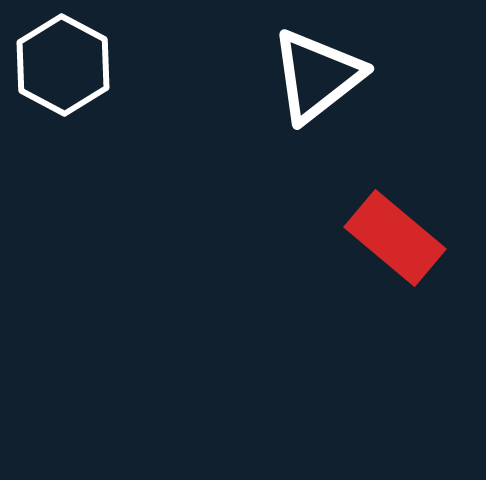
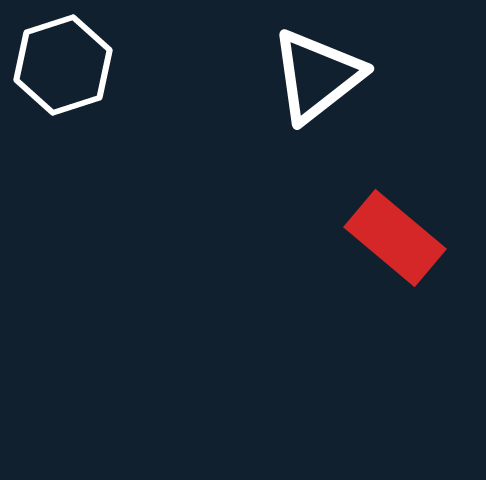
white hexagon: rotated 14 degrees clockwise
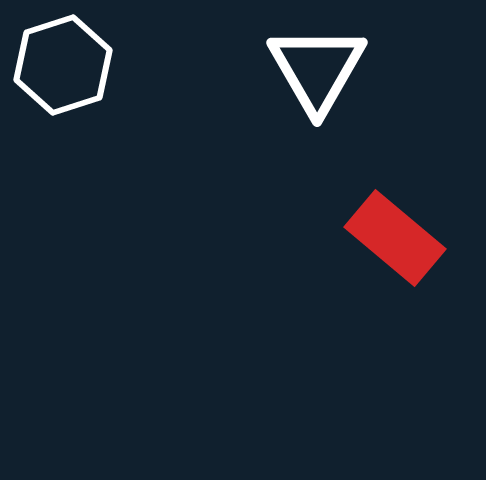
white triangle: moved 7 px up; rotated 22 degrees counterclockwise
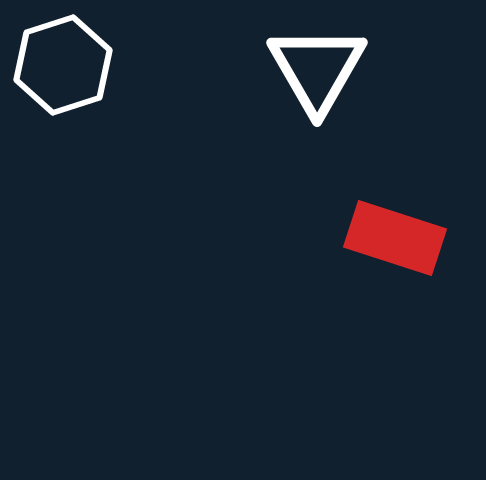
red rectangle: rotated 22 degrees counterclockwise
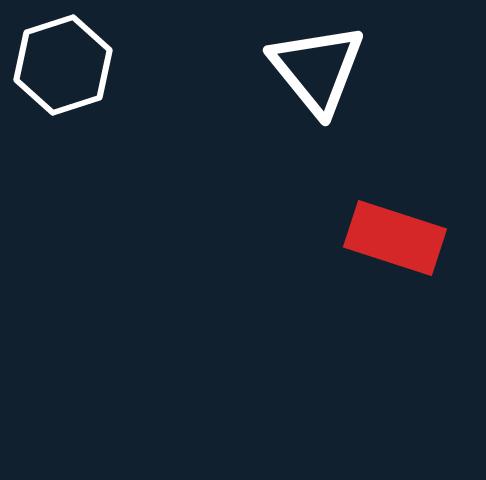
white triangle: rotated 9 degrees counterclockwise
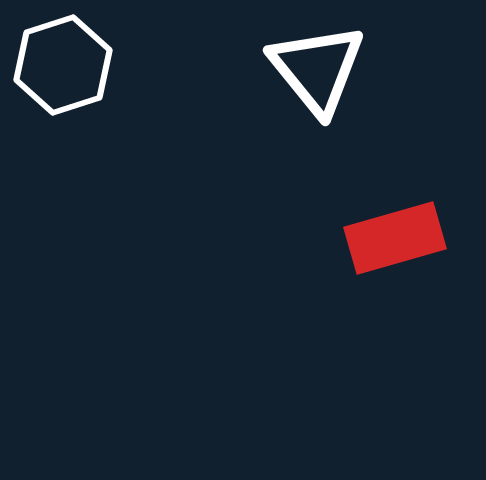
red rectangle: rotated 34 degrees counterclockwise
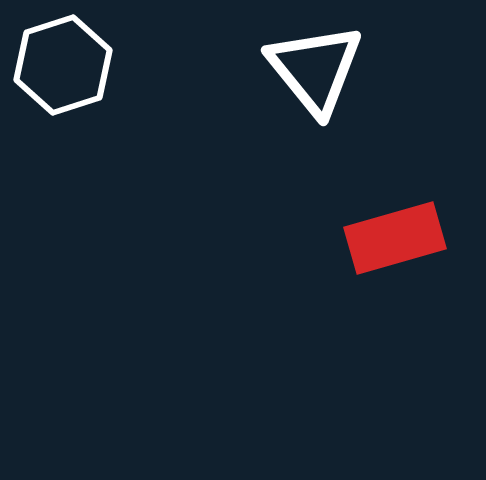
white triangle: moved 2 px left
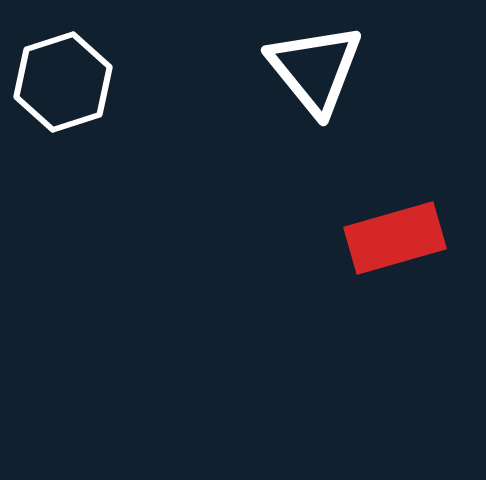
white hexagon: moved 17 px down
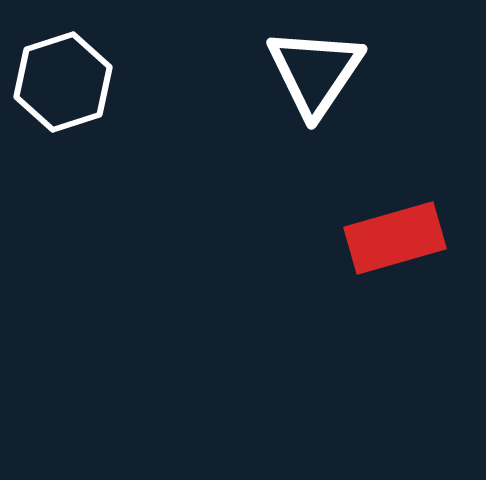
white triangle: moved 3 px down; rotated 13 degrees clockwise
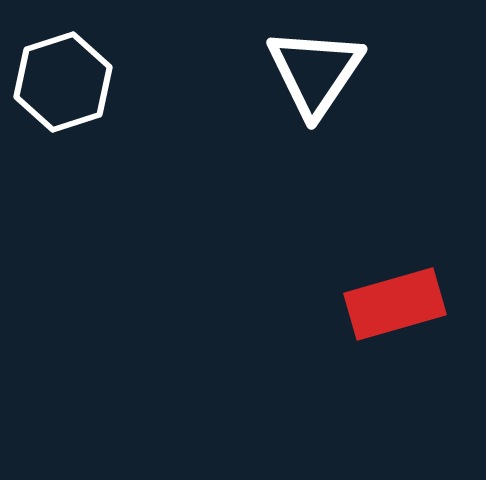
red rectangle: moved 66 px down
